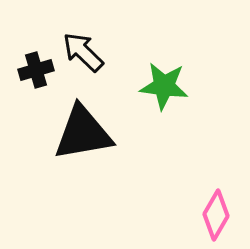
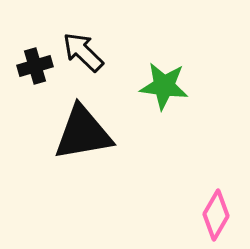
black cross: moved 1 px left, 4 px up
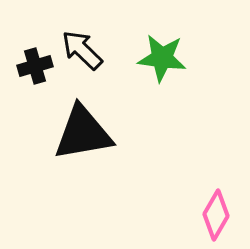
black arrow: moved 1 px left, 2 px up
green star: moved 2 px left, 28 px up
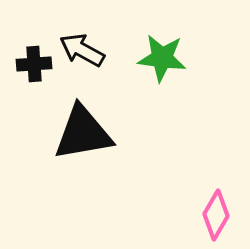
black arrow: rotated 15 degrees counterclockwise
black cross: moved 1 px left, 2 px up; rotated 12 degrees clockwise
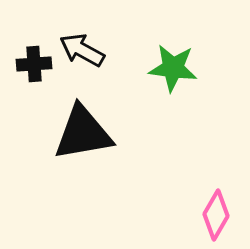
green star: moved 11 px right, 10 px down
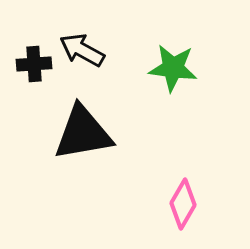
pink diamond: moved 33 px left, 11 px up
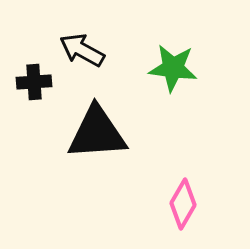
black cross: moved 18 px down
black triangle: moved 14 px right; rotated 6 degrees clockwise
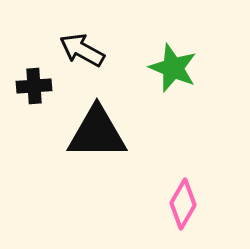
green star: rotated 15 degrees clockwise
black cross: moved 4 px down
black triangle: rotated 4 degrees clockwise
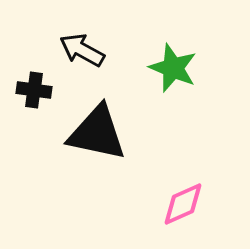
black cross: moved 4 px down; rotated 12 degrees clockwise
black triangle: rotated 12 degrees clockwise
pink diamond: rotated 36 degrees clockwise
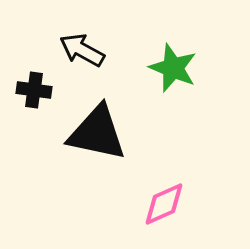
pink diamond: moved 19 px left
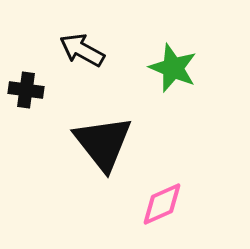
black cross: moved 8 px left
black triangle: moved 6 px right, 10 px down; rotated 40 degrees clockwise
pink diamond: moved 2 px left
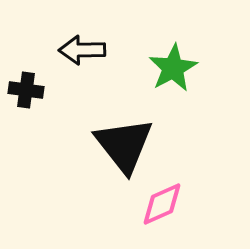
black arrow: rotated 30 degrees counterclockwise
green star: rotated 21 degrees clockwise
black triangle: moved 21 px right, 2 px down
